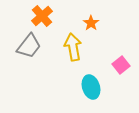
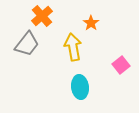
gray trapezoid: moved 2 px left, 2 px up
cyan ellipse: moved 11 px left; rotated 10 degrees clockwise
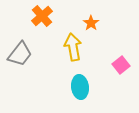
gray trapezoid: moved 7 px left, 10 px down
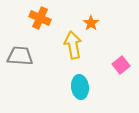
orange cross: moved 2 px left, 2 px down; rotated 25 degrees counterclockwise
yellow arrow: moved 2 px up
gray trapezoid: moved 2 px down; rotated 124 degrees counterclockwise
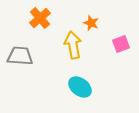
orange cross: rotated 25 degrees clockwise
orange star: rotated 14 degrees counterclockwise
pink square: moved 21 px up; rotated 18 degrees clockwise
cyan ellipse: rotated 45 degrees counterclockwise
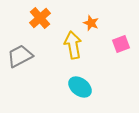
gray trapezoid: rotated 32 degrees counterclockwise
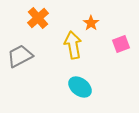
orange cross: moved 2 px left
orange star: rotated 14 degrees clockwise
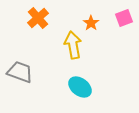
pink square: moved 3 px right, 26 px up
gray trapezoid: moved 16 px down; rotated 48 degrees clockwise
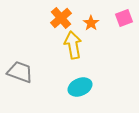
orange cross: moved 23 px right
cyan ellipse: rotated 60 degrees counterclockwise
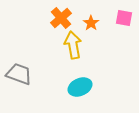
pink square: rotated 30 degrees clockwise
gray trapezoid: moved 1 px left, 2 px down
